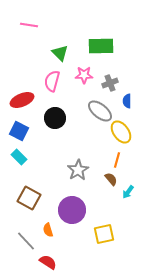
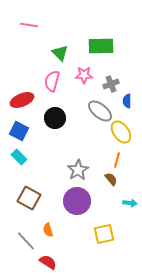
gray cross: moved 1 px right, 1 px down
cyan arrow: moved 2 px right, 11 px down; rotated 120 degrees counterclockwise
purple circle: moved 5 px right, 9 px up
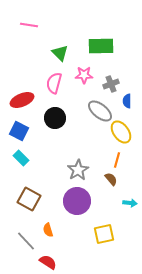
pink semicircle: moved 2 px right, 2 px down
cyan rectangle: moved 2 px right, 1 px down
brown square: moved 1 px down
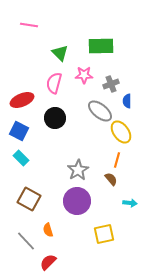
red semicircle: rotated 78 degrees counterclockwise
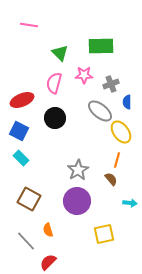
blue semicircle: moved 1 px down
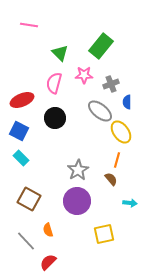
green rectangle: rotated 50 degrees counterclockwise
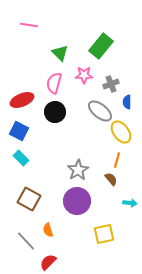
black circle: moved 6 px up
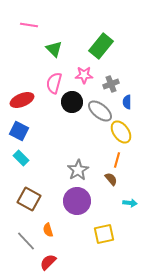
green triangle: moved 6 px left, 4 px up
black circle: moved 17 px right, 10 px up
